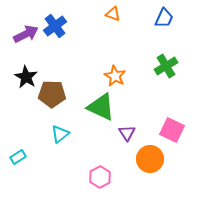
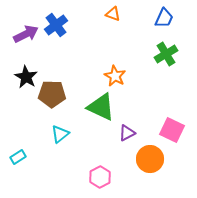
blue cross: moved 1 px right, 1 px up
green cross: moved 12 px up
purple triangle: rotated 36 degrees clockwise
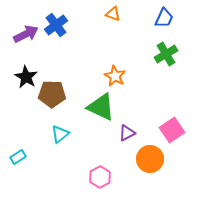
pink square: rotated 30 degrees clockwise
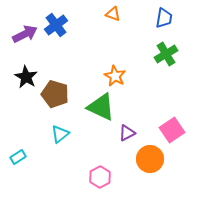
blue trapezoid: rotated 15 degrees counterclockwise
purple arrow: moved 1 px left
brown pentagon: moved 3 px right; rotated 16 degrees clockwise
